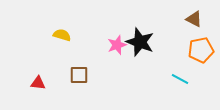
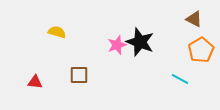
yellow semicircle: moved 5 px left, 3 px up
orange pentagon: rotated 20 degrees counterclockwise
red triangle: moved 3 px left, 1 px up
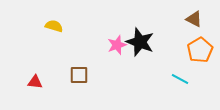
yellow semicircle: moved 3 px left, 6 px up
orange pentagon: moved 1 px left
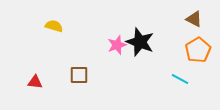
orange pentagon: moved 2 px left
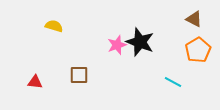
cyan line: moved 7 px left, 3 px down
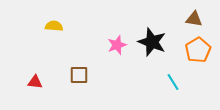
brown triangle: rotated 18 degrees counterclockwise
yellow semicircle: rotated 12 degrees counterclockwise
black star: moved 12 px right
cyan line: rotated 30 degrees clockwise
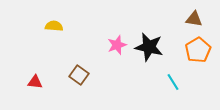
black star: moved 3 px left, 5 px down; rotated 8 degrees counterclockwise
brown square: rotated 36 degrees clockwise
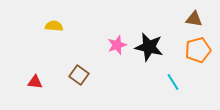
orange pentagon: rotated 15 degrees clockwise
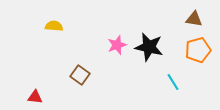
brown square: moved 1 px right
red triangle: moved 15 px down
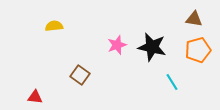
yellow semicircle: rotated 12 degrees counterclockwise
black star: moved 3 px right
cyan line: moved 1 px left
